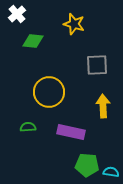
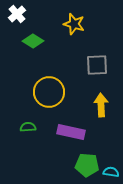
green diamond: rotated 25 degrees clockwise
yellow arrow: moved 2 px left, 1 px up
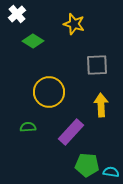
purple rectangle: rotated 60 degrees counterclockwise
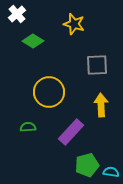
green pentagon: rotated 20 degrees counterclockwise
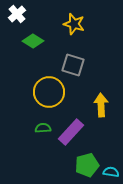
gray square: moved 24 px left; rotated 20 degrees clockwise
green semicircle: moved 15 px right, 1 px down
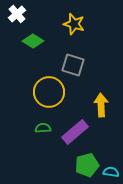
purple rectangle: moved 4 px right; rotated 8 degrees clockwise
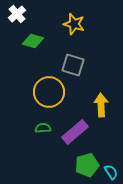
green diamond: rotated 15 degrees counterclockwise
cyan semicircle: rotated 49 degrees clockwise
